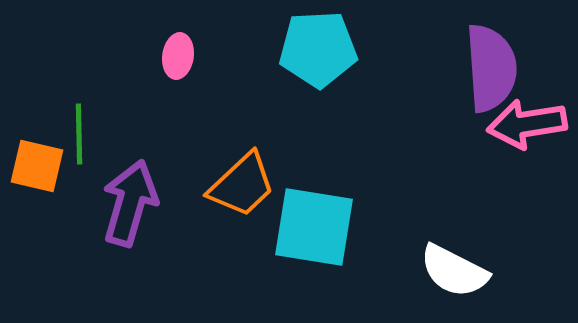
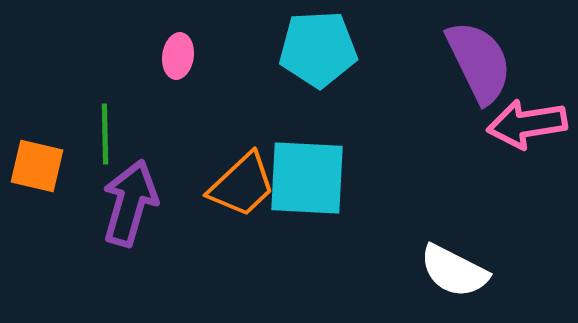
purple semicircle: moved 12 px left, 6 px up; rotated 22 degrees counterclockwise
green line: moved 26 px right
cyan square: moved 7 px left, 49 px up; rotated 6 degrees counterclockwise
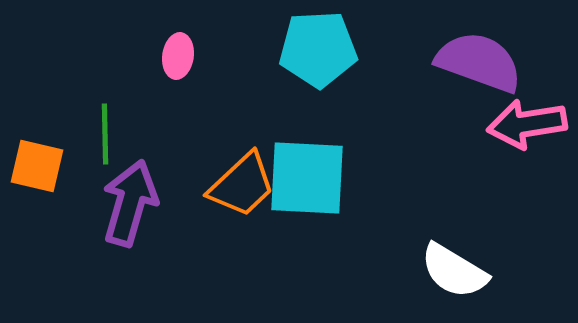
purple semicircle: rotated 44 degrees counterclockwise
white semicircle: rotated 4 degrees clockwise
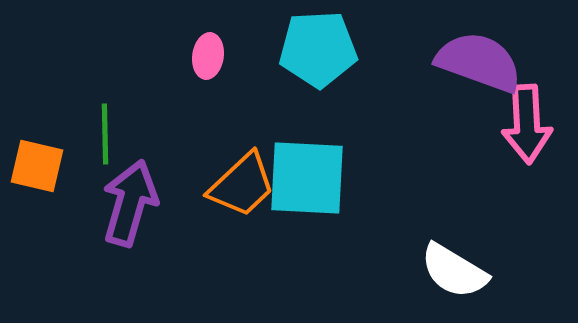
pink ellipse: moved 30 px right
pink arrow: rotated 84 degrees counterclockwise
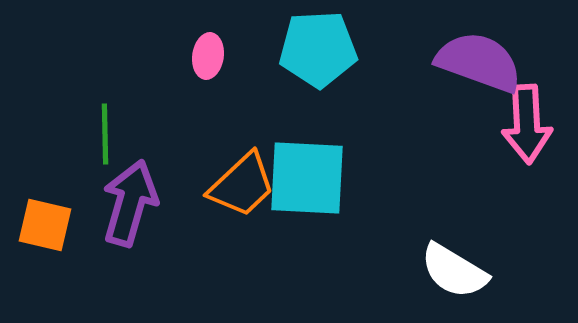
orange square: moved 8 px right, 59 px down
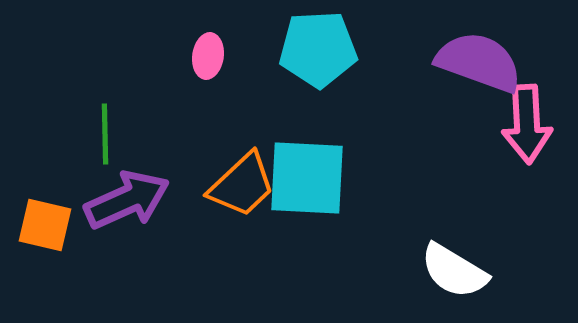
purple arrow: moved 3 px left, 3 px up; rotated 50 degrees clockwise
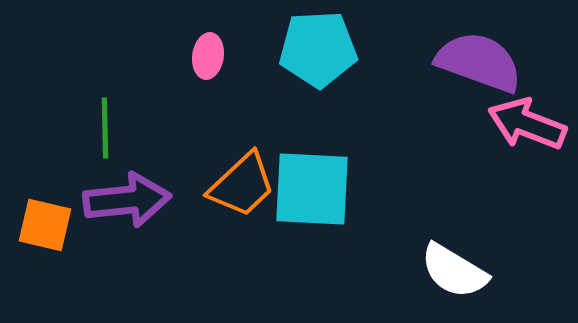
pink arrow: rotated 114 degrees clockwise
green line: moved 6 px up
cyan square: moved 5 px right, 11 px down
purple arrow: rotated 18 degrees clockwise
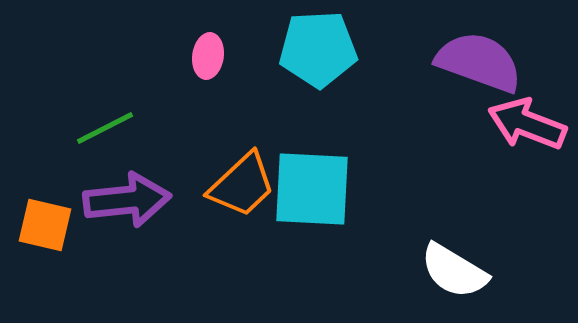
green line: rotated 64 degrees clockwise
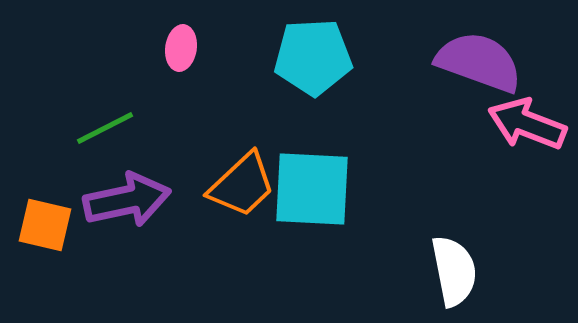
cyan pentagon: moved 5 px left, 8 px down
pink ellipse: moved 27 px left, 8 px up
purple arrow: rotated 6 degrees counterclockwise
white semicircle: rotated 132 degrees counterclockwise
